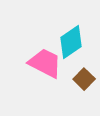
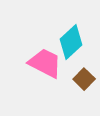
cyan diamond: rotated 8 degrees counterclockwise
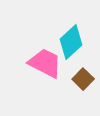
brown square: moved 1 px left
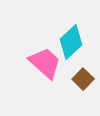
pink trapezoid: rotated 15 degrees clockwise
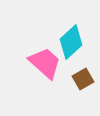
brown square: rotated 15 degrees clockwise
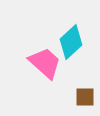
brown square: moved 2 px right, 18 px down; rotated 30 degrees clockwise
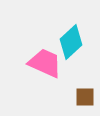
pink trapezoid: rotated 18 degrees counterclockwise
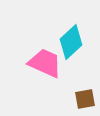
brown square: moved 2 px down; rotated 10 degrees counterclockwise
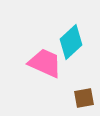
brown square: moved 1 px left, 1 px up
